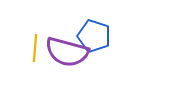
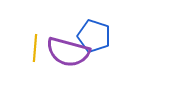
purple semicircle: moved 1 px right
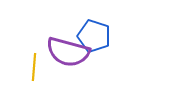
yellow line: moved 1 px left, 19 px down
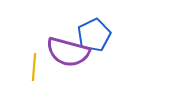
blue pentagon: moved 1 px up; rotated 28 degrees clockwise
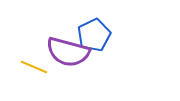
yellow line: rotated 72 degrees counterclockwise
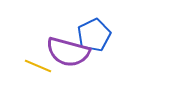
yellow line: moved 4 px right, 1 px up
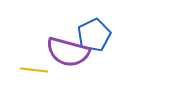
yellow line: moved 4 px left, 4 px down; rotated 16 degrees counterclockwise
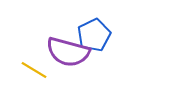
yellow line: rotated 24 degrees clockwise
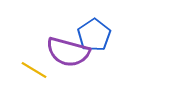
blue pentagon: rotated 8 degrees counterclockwise
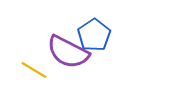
purple semicircle: rotated 12 degrees clockwise
